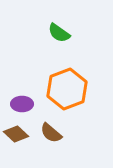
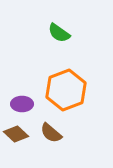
orange hexagon: moved 1 px left, 1 px down
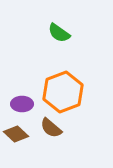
orange hexagon: moved 3 px left, 2 px down
brown semicircle: moved 5 px up
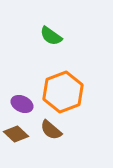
green semicircle: moved 8 px left, 3 px down
purple ellipse: rotated 25 degrees clockwise
brown semicircle: moved 2 px down
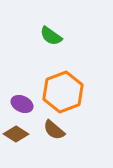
brown semicircle: moved 3 px right
brown diamond: rotated 10 degrees counterclockwise
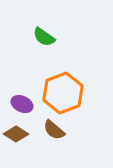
green semicircle: moved 7 px left, 1 px down
orange hexagon: moved 1 px down
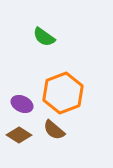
brown diamond: moved 3 px right, 1 px down
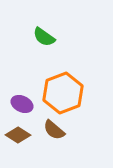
brown diamond: moved 1 px left
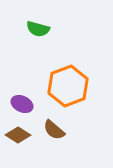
green semicircle: moved 6 px left, 8 px up; rotated 20 degrees counterclockwise
orange hexagon: moved 5 px right, 7 px up
